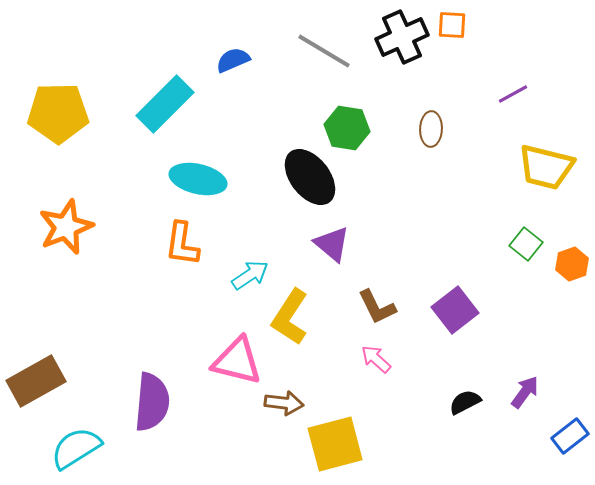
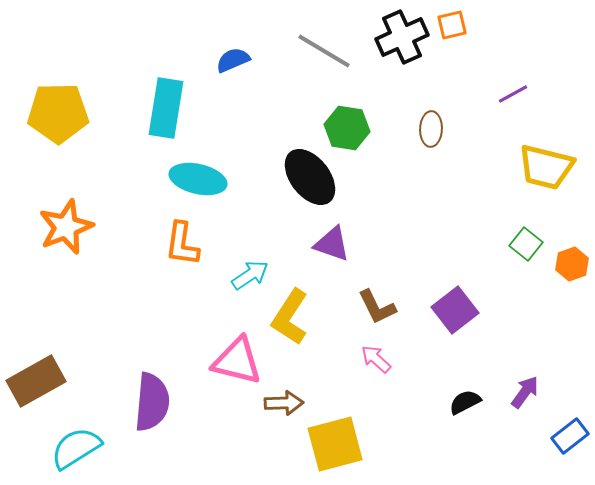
orange square: rotated 16 degrees counterclockwise
cyan rectangle: moved 1 px right, 4 px down; rotated 36 degrees counterclockwise
purple triangle: rotated 21 degrees counterclockwise
brown arrow: rotated 9 degrees counterclockwise
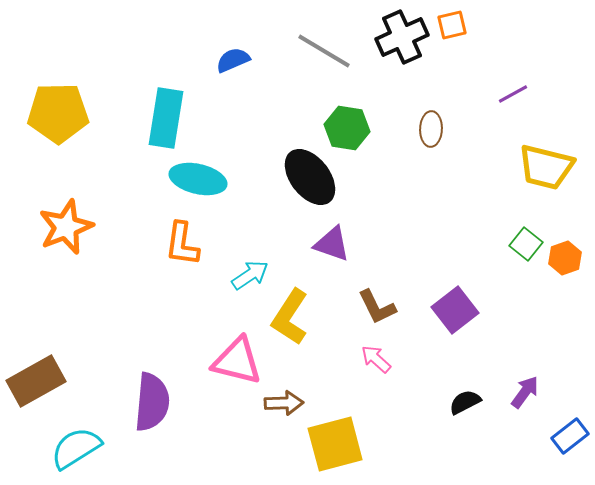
cyan rectangle: moved 10 px down
orange hexagon: moved 7 px left, 6 px up
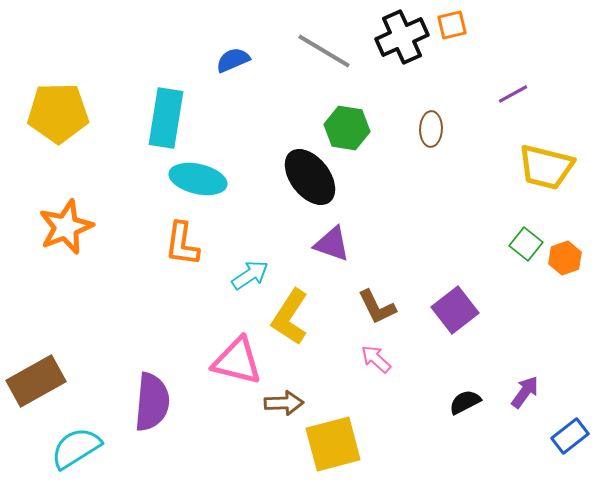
yellow square: moved 2 px left
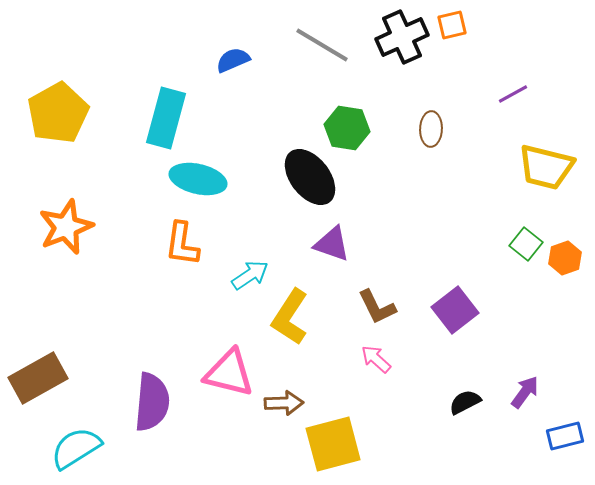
gray line: moved 2 px left, 6 px up
yellow pentagon: rotated 28 degrees counterclockwise
cyan rectangle: rotated 6 degrees clockwise
pink triangle: moved 8 px left, 12 px down
brown rectangle: moved 2 px right, 3 px up
blue rectangle: moved 5 px left; rotated 24 degrees clockwise
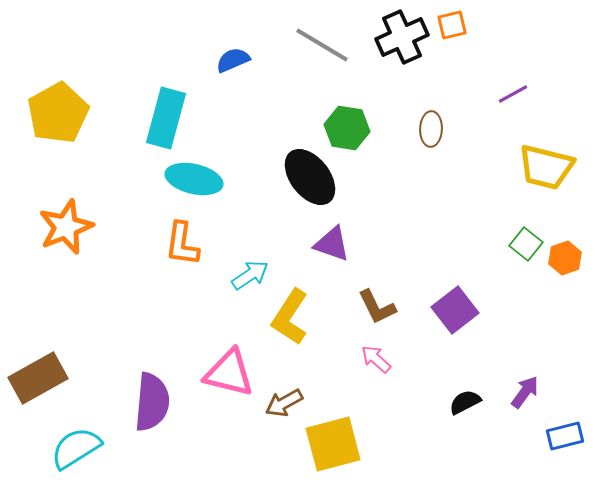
cyan ellipse: moved 4 px left
brown arrow: rotated 153 degrees clockwise
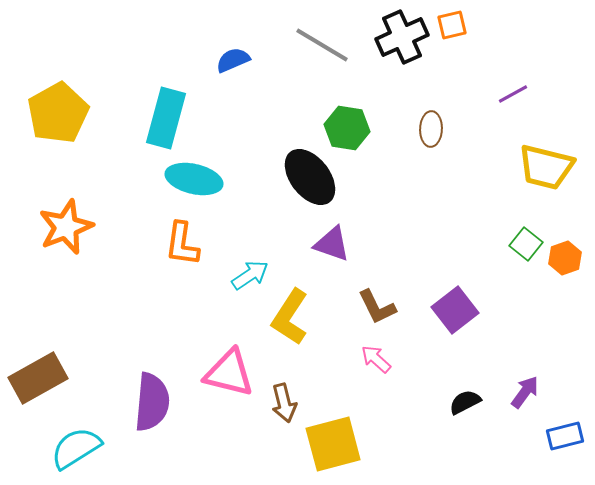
brown arrow: rotated 75 degrees counterclockwise
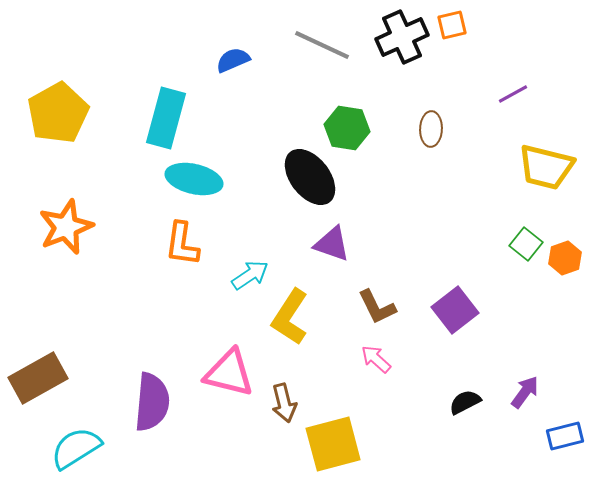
gray line: rotated 6 degrees counterclockwise
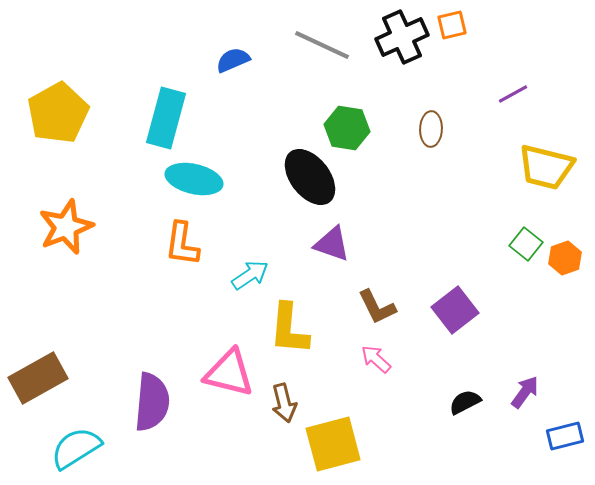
yellow L-shape: moved 1 px left, 12 px down; rotated 28 degrees counterclockwise
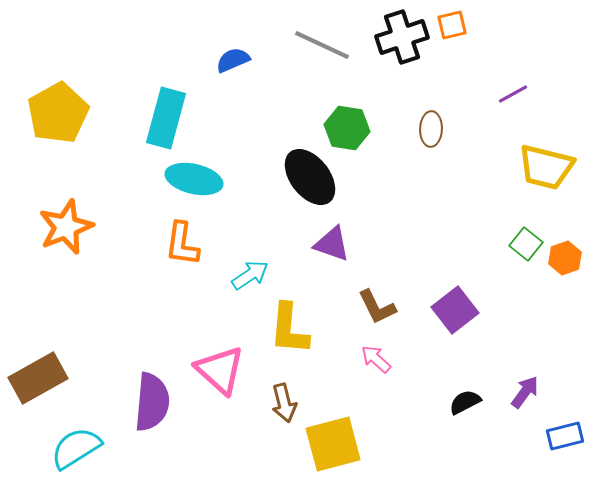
black cross: rotated 6 degrees clockwise
pink triangle: moved 9 px left, 3 px up; rotated 28 degrees clockwise
